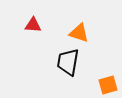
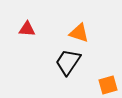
red triangle: moved 6 px left, 4 px down
black trapezoid: rotated 24 degrees clockwise
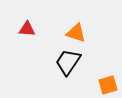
orange triangle: moved 3 px left
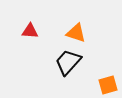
red triangle: moved 3 px right, 2 px down
black trapezoid: rotated 8 degrees clockwise
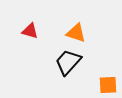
red triangle: rotated 12 degrees clockwise
orange square: rotated 12 degrees clockwise
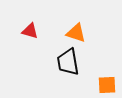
black trapezoid: rotated 52 degrees counterclockwise
orange square: moved 1 px left
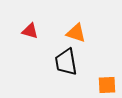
black trapezoid: moved 2 px left
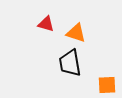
red triangle: moved 16 px right, 7 px up
black trapezoid: moved 4 px right, 1 px down
